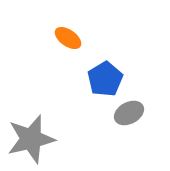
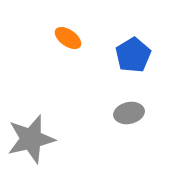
blue pentagon: moved 28 px right, 24 px up
gray ellipse: rotated 16 degrees clockwise
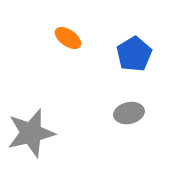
blue pentagon: moved 1 px right, 1 px up
gray star: moved 6 px up
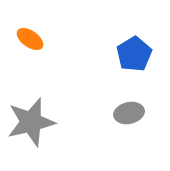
orange ellipse: moved 38 px left, 1 px down
gray star: moved 11 px up
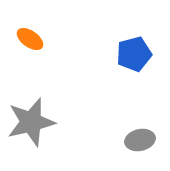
blue pentagon: rotated 16 degrees clockwise
gray ellipse: moved 11 px right, 27 px down
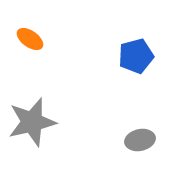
blue pentagon: moved 2 px right, 2 px down
gray star: moved 1 px right
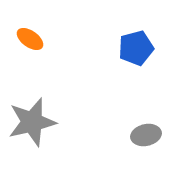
blue pentagon: moved 8 px up
gray ellipse: moved 6 px right, 5 px up
